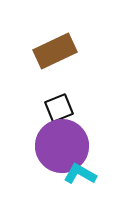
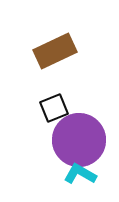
black square: moved 5 px left
purple circle: moved 17 px right, 6 px up
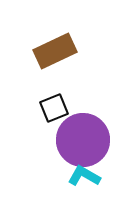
purple circle: moved 4 px right
cyan L-shape: moved 4 px right, 2 px down
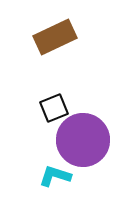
brown rectangle: moved 14 px up
cyan L-shape: moved 29 px left; rotated 12 degrees counterclockwise
